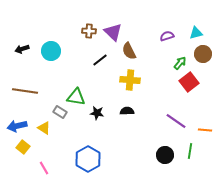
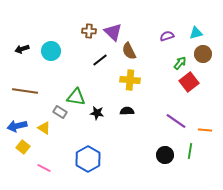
pink line: rotated 32 degrees counterclockwise
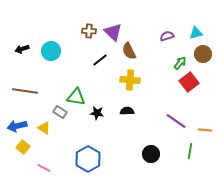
black circle: moved 14 px left, 1 px up
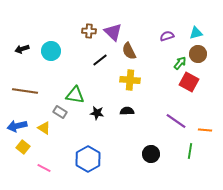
brown circle: moved 5 px left
red square: rotated 24 degrees counterclockwise
green triangle: moved 1 px left, 2 px up
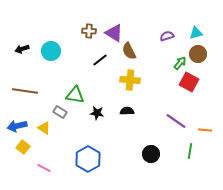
purple triangle: moved 1 px right, 1 px down; rotated 12 degrees counterclockwise
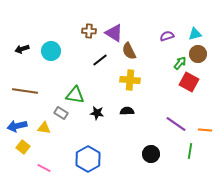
cyan triangle: moved 1 px left, 1 px down
gray rectangle: moved 1 px right, 1 px down
purple line: moved 3 px down
yellow triangle: rotated 24 degrees counterclockwise
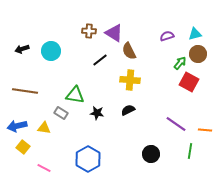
black semicircle: moved 1 px right, 1 px up; rotated 24 degrees counterclockwise
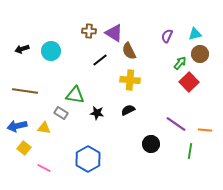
purple semicircle: rotated 48 degrees counterclockwise
brown circle: moved 2 px right
red square: rotated 18 degrees clockwise
yellow square: moved 1 px right, 1 px down
black circle: moved 10 px up
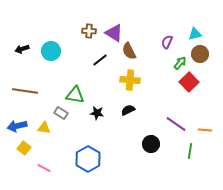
purple semicircle: moved 6 px down
